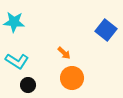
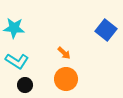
cyan star: moved 6 px down
orange circle: moved 6 px left, 1 px down
black circle: moved 3 px left
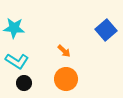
blue square: rotated 10 degrees clockwise
orange arrow: moved 2 px up
black circle: moved 1 px left, 2 px up
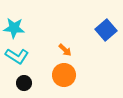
orange arrow: moved 1 px right, 1 px up
cyan L-shape: moved 5 px up
orange circle: moved 2 px left, 4 px up
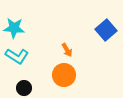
orange arrow: moved 2 px right; rotated 16 degrees clockwise
black circle: moved 5 px down
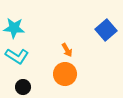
orange circle: moved 1 px right, 1 px up
black circle: moved 1 px left, 1 px up
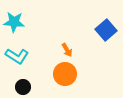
cyan star: moved 6 px up
